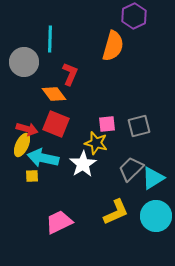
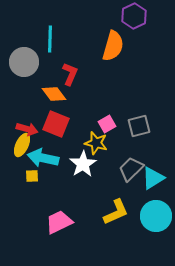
pink square: rotated 24 degrees counterclockwise
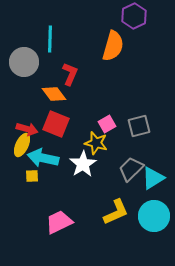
cyan circle: moved 2 px left
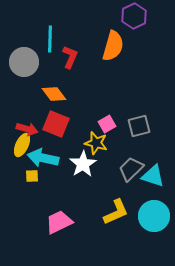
red L-shape: moved 17 px up
cyan triangle: moved 2 px up; rotated 50 degrees clockwise
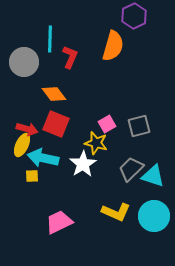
yellow L-shape: rotated 48 degrees clockwise
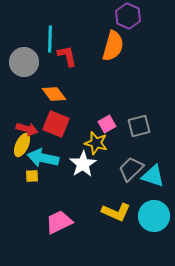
purple hexagon: moved 6 px left; rotated 10 degrees counterclockwise
red L-shape: moved 3 px left, 1 px up; rotated 35 degrees counterclockwise
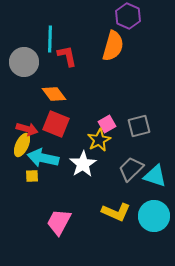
yellow star: moved 3 px right, 3 px up; rotated 30 degrees clockwise
cyan triangle: moved 2 px right
pink trapezoid: rotated 36 degrees counterclockwise
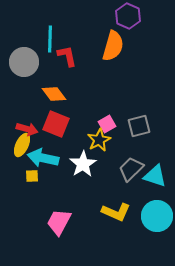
cyan circle: moved 3 px right
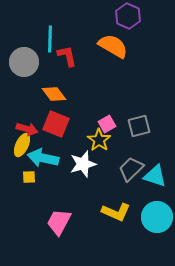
orange semicircle: rotated 76 degrees counterclockwise
yellow star: rotated 10 degrees counterclockwise
white star: rotated 16 degrees clockwise
yellow square: moved 3 px left, 1 px down
cyan circle: moved 1 px down
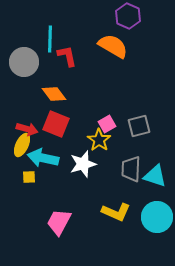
gray trapezoid: rotated 44 degrees counterclockwise
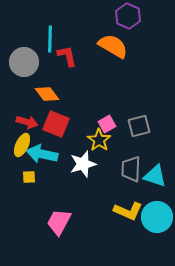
orange diamond: moved 7 px left
red arrow: moved 7 px up
cyan arrow: moved 1 px left, 4 px up
yellow L-shape: moved 12 px right, 1 px up
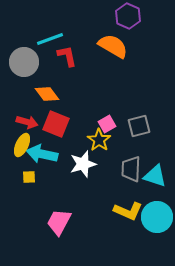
cyan line: rotated 68 degrees clockwise
